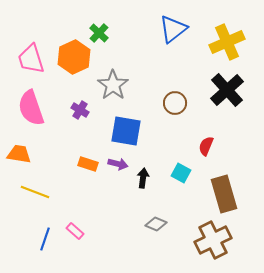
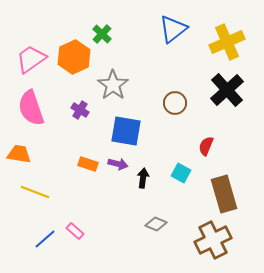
green cross: moved 3 px right, 1 px down
pink trapezoid: rotated 72 degrees clockwise
blue line: rotated 30 degrees clockwise
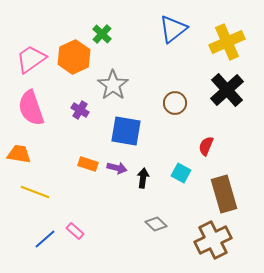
purple arrow: moved 1 px left, 4 px down
gray diamond: rotated 20 degrees clockwise
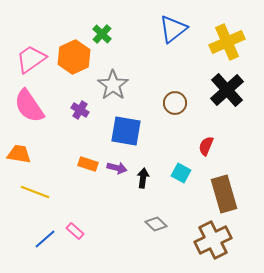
pink semicircle: moved 2 px left, 2 px up; rotated 15 degrees counterclockwise
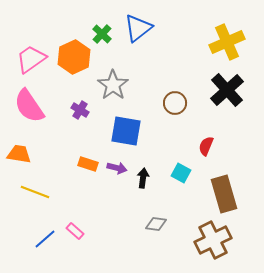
blue triangle: moved 35 px left, 1 px up
gray diamond: rotated 35 degrees counterclockwise
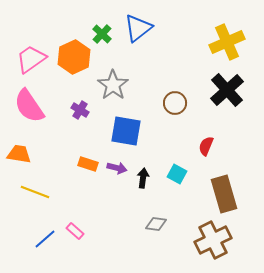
cyan square: moved 4 px left, 1 px down
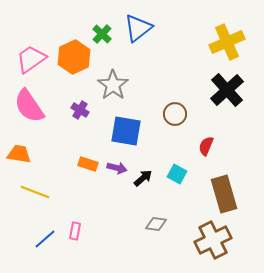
brown circle: moved 11 px down
black arrow: rotated 42 degrees clockwise
pink rectangle: rotated 60 degrees clockwise
